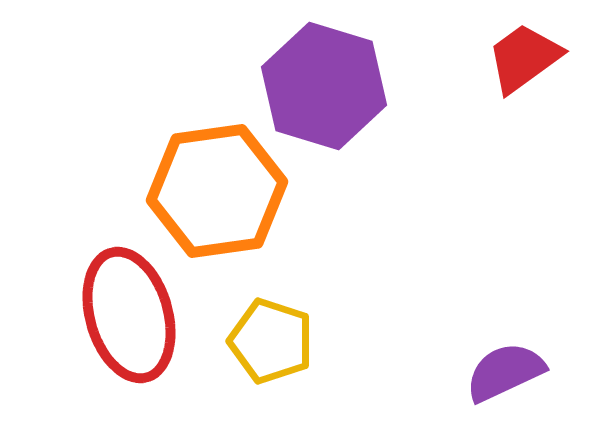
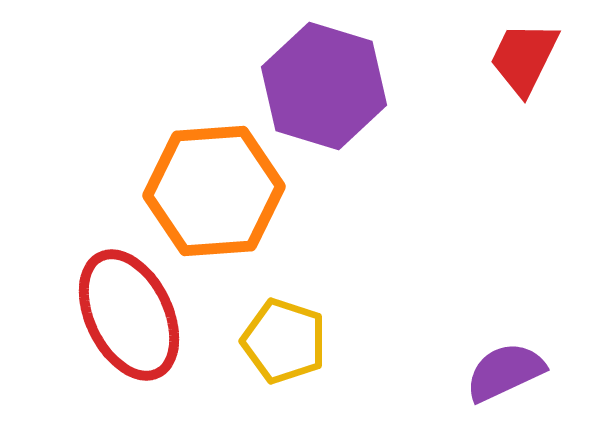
red trapezoid: rotated 28 degrees counterclockwise
orange hexagon: moved 3 px left; rotated 4 degrees clockwise
red ellipse: rotated 10 degrees counterclockwise
yellow pentagon: moved 13 px right
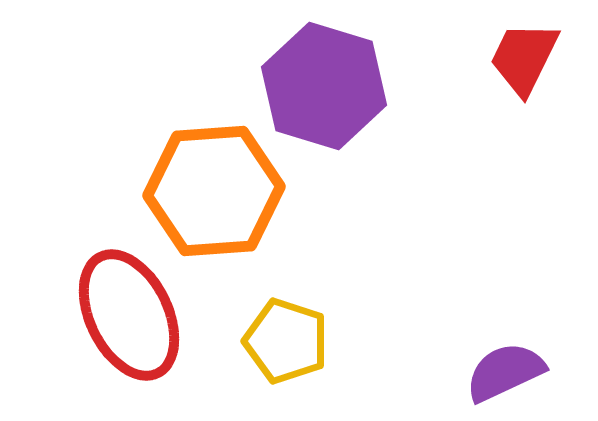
yellow pentagon: moved 2 px right
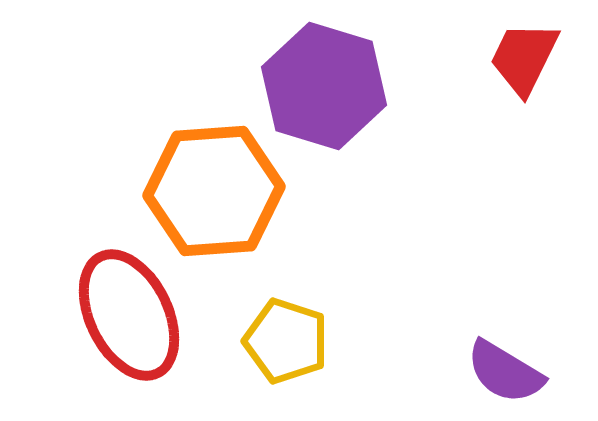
purple semicircle: rotated 124 degrees counterclockwise
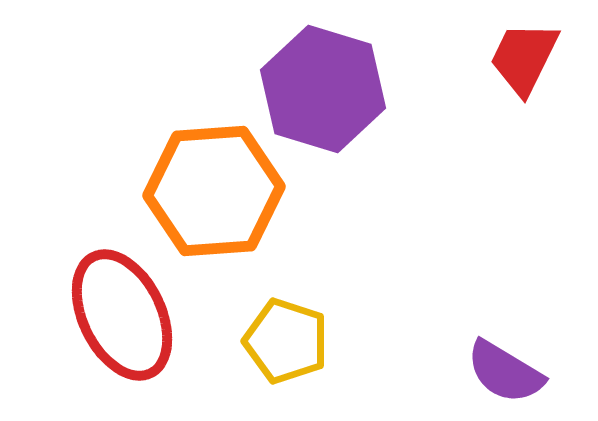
purple hexagon: moved 1 px left, 3 px down
red ellipse: moved 7 px left
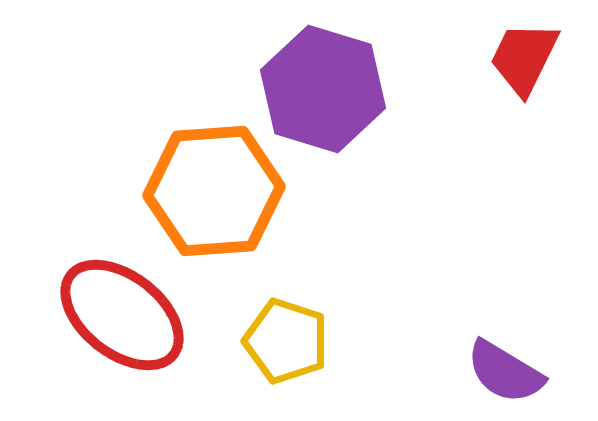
red ellipse: rotated 26 degrees counterclockwise
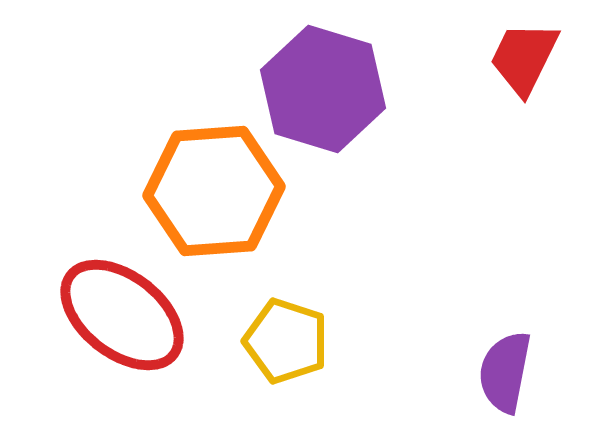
purple semicircle: rotated 70 degrees clockwise
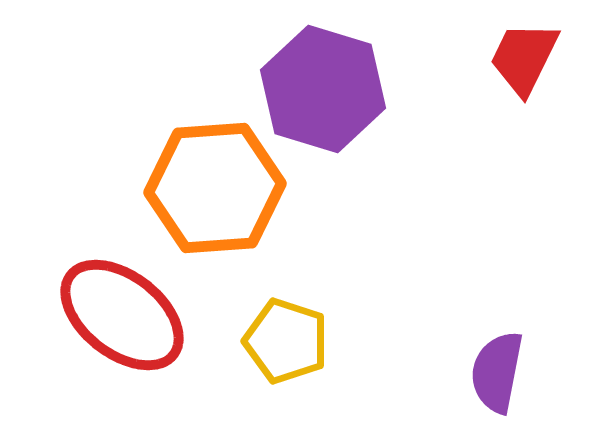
orange hexagon: moved 1 px right, 3 px up
purple semicircle: moved 8 px left
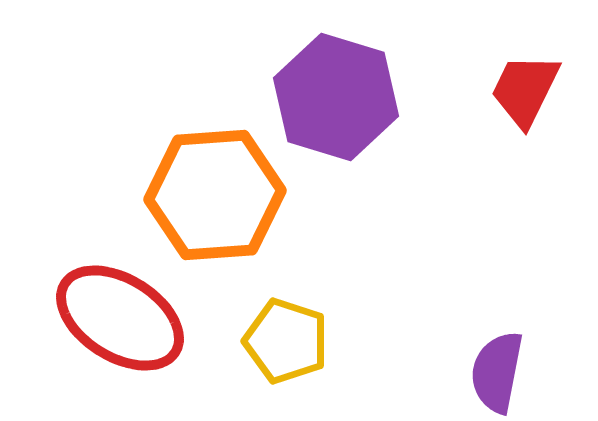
red trapezoid: moved 1 px right, 32 px down
purple hexagon: moved 13 px right, 8 px down
orange hexagon: moved 7 px down
red ellipse: moved 2 px left, 3 px down; rotated 6 degrees counterclockwise
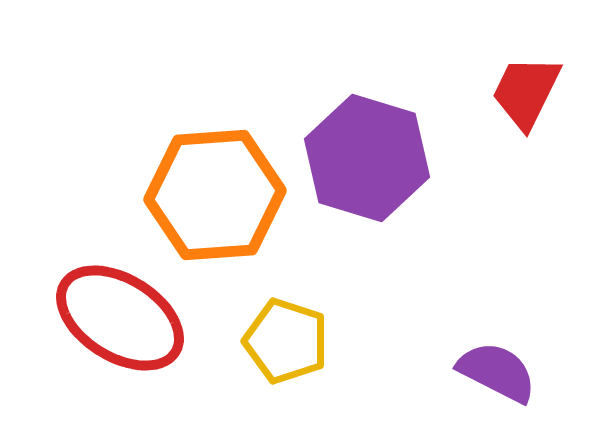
red trapezoid: moved 1 px right, 2 px down
purple hexagon: moved 31 px right, 61 px down
purple semicircle: rotated 106 degrees clockwise
